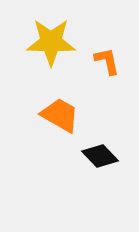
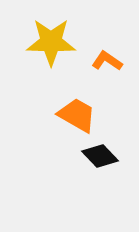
orange L-shape: rotated 44 degrees counterclockwise
orange trapezoid: moved 17 px right
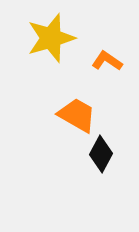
yellow star: moved 4 px up; rotated 18 degrees counterclockwise
black diamond: moved 1 px right, 2 px up; rotated 72 degrees clockwise
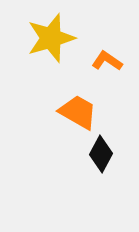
orange trapezoid: moved 1 px right, 3 px up
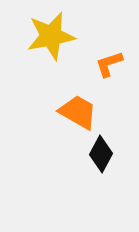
yellow star: moved 2 px up; rotated 6 degrees clockwise
orange L-shape: moved 2 px right, 3 px down; rotated 52 degrees counterclockwise
